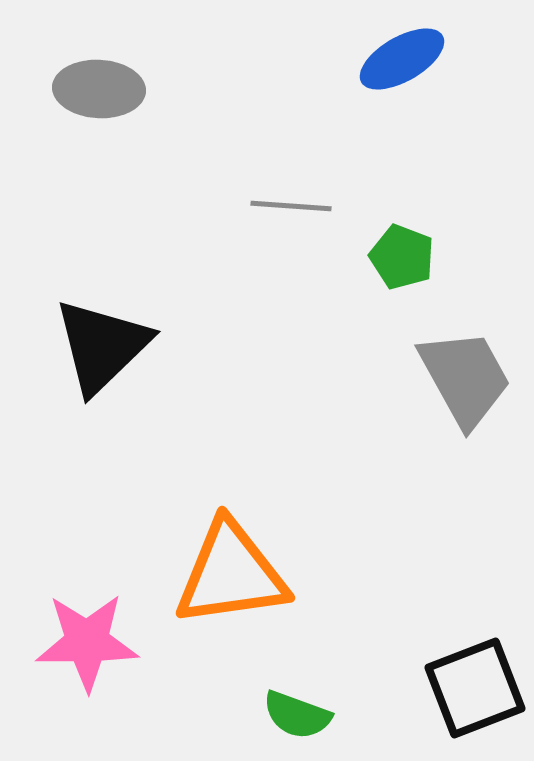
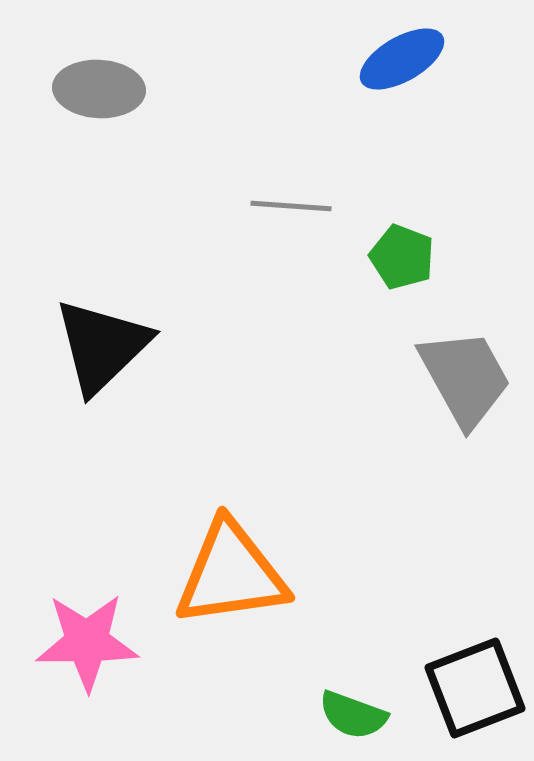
green semicircle: moved 56 px right
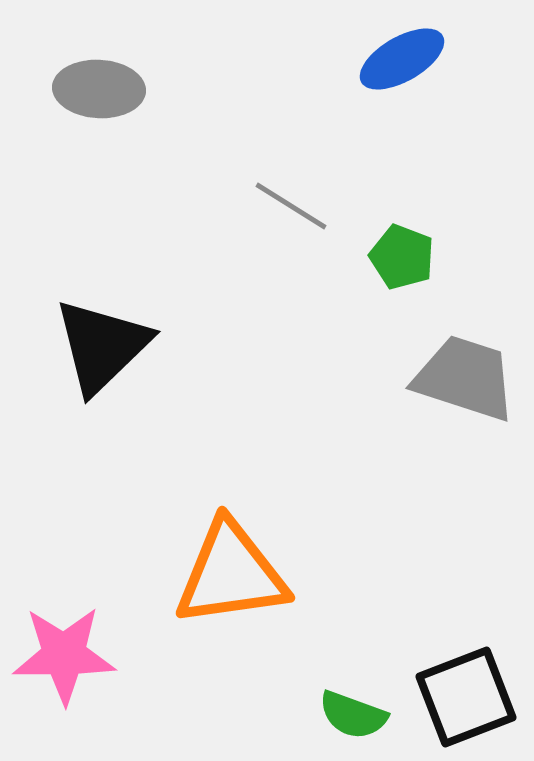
gray line: rotated 28 degrees clockwise
gray trapezoid: rotated 43 degrees counterclockwise
pink star: moved 23 px left, 13 px down
black square: moved 9 px left, 9 px down
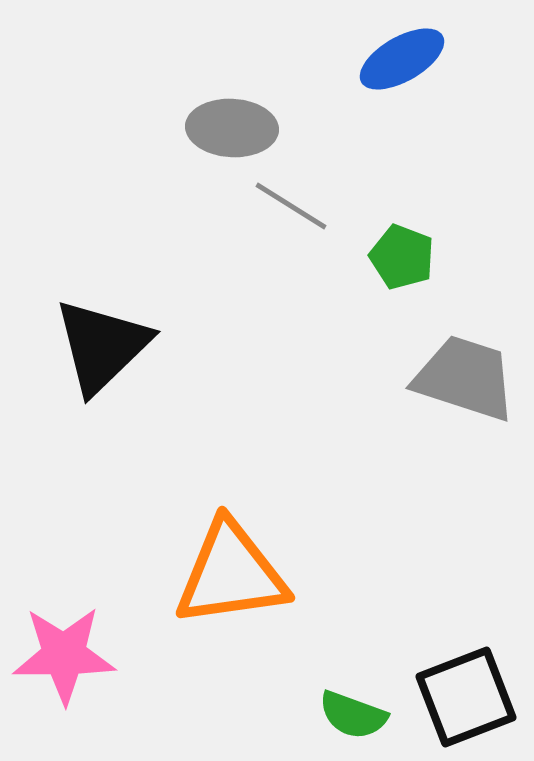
gray ellipse: moved 133 px right, 39 px down
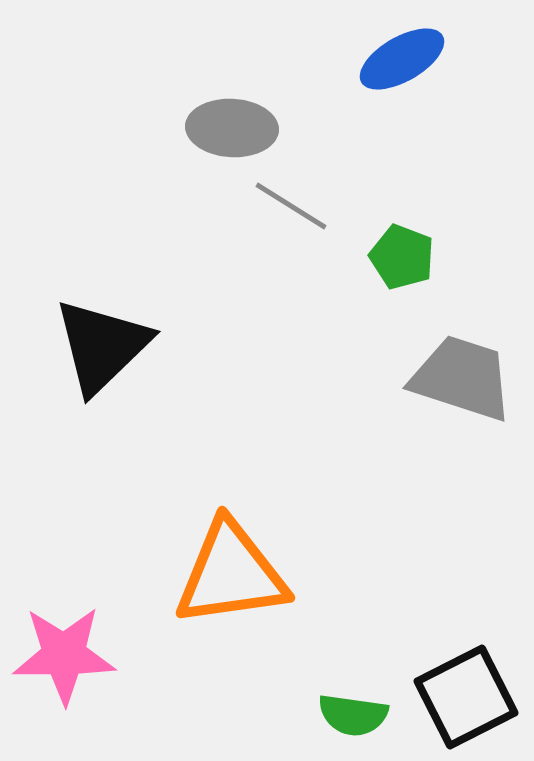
gray trapezoid: moved 3 px left
black square: rotated 6 degrees counterclockwise
green semicircle: rotated 12 degrees counterclockwise
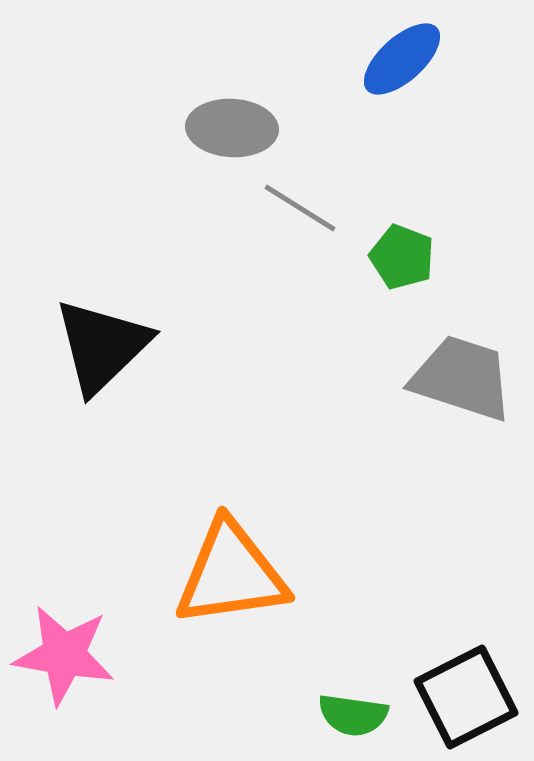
blue ellipse: rotated 12 degrees counterclockwise
gray line: moved 9 px right, 2 px down
pink star: rotated 10 degrees clockwise
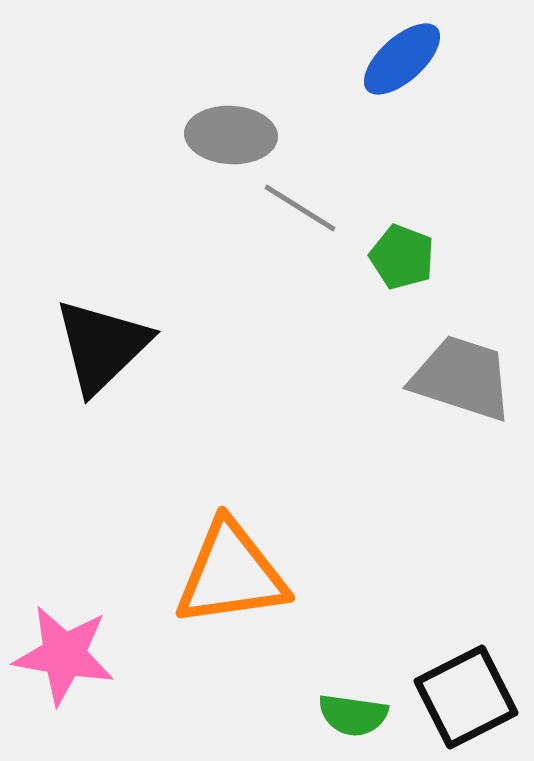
gray ellipse: moved 1 px left, 7 px down
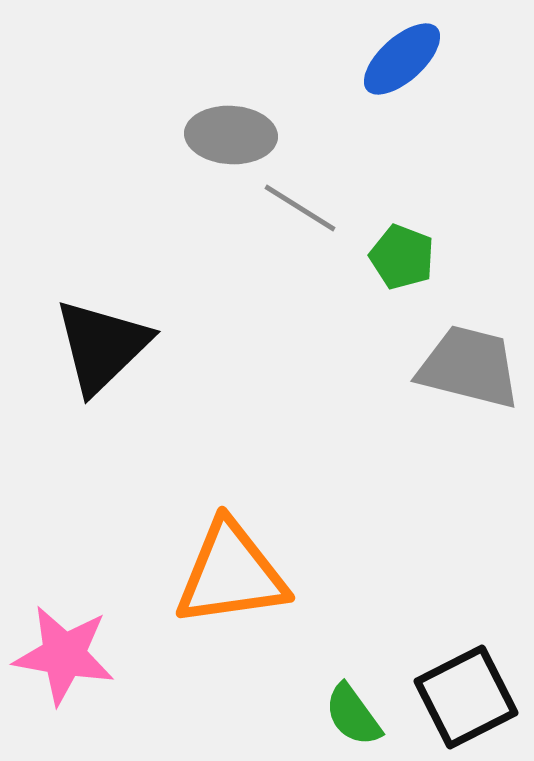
gray trapezoid: moved 7 px right, 11 px up; rotated 4 degrees counterclockwise
green semicircle: rotated 46 degrees clockwise
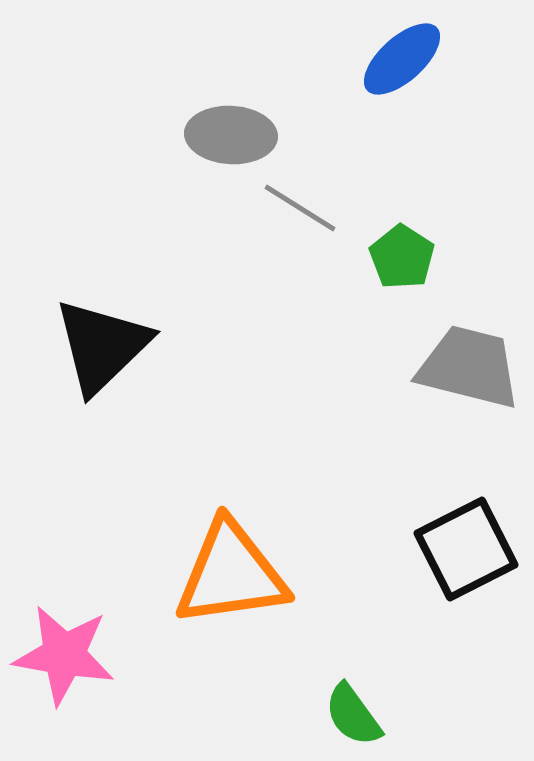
green pentagon: rotated 12 degrees clockwise
black square: moved 148 px up
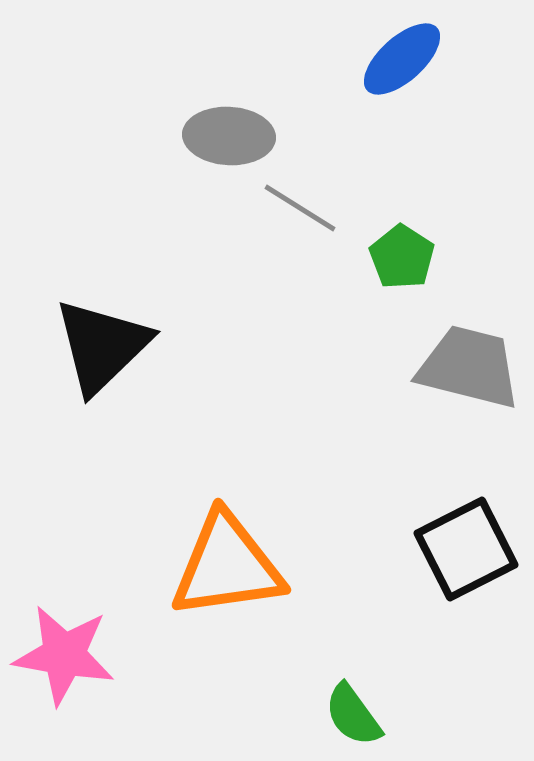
gray ellipse: moved 2 px left, 1 px down
orange triangle: moved 4 px left, 8 px up
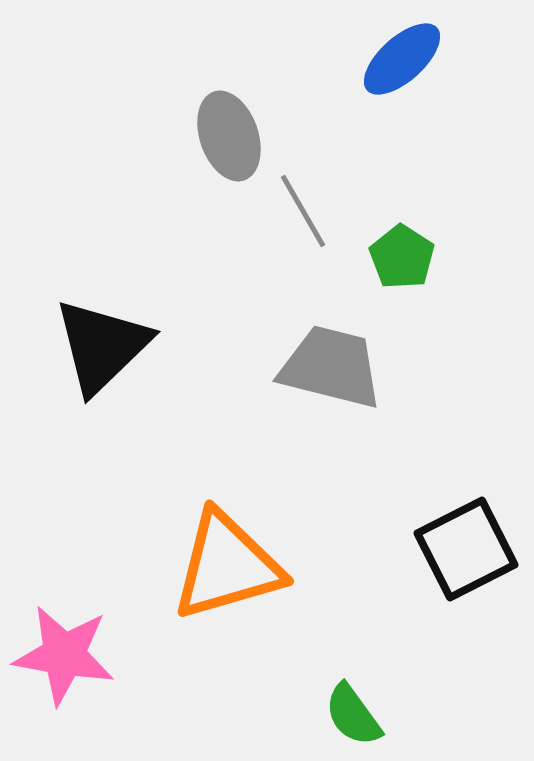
gray ellipse: rotated 68 degrees clockwise
gray line: moved 3 px right, 3 px down; rotated 28 degrees clockwise
gray trapezoid: moved 138 px left
orange triangle: rotated 8 degrees counterclockwise
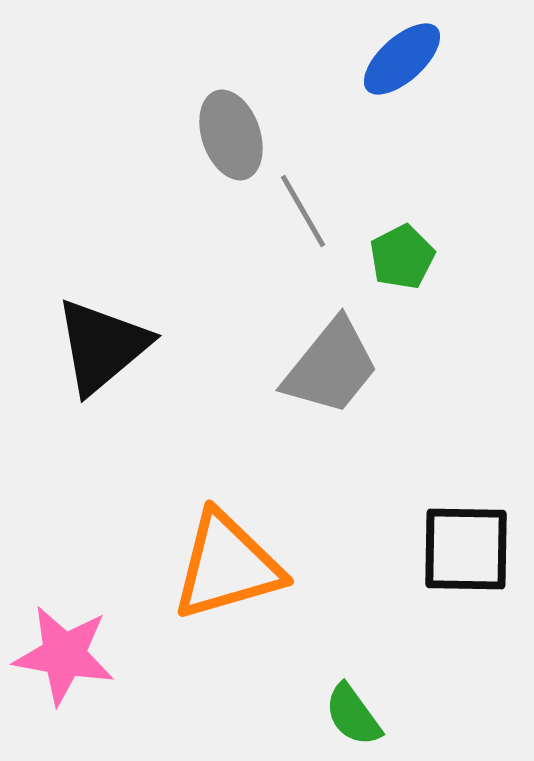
gray ellipse: moved 2 px right, 1 px up
green pentagon: rotated 12 degrees clockwise
black triangle: rotated 4 degrees clockwise
gray trapezoid: rotated 115 degrees clockwise
black square: rotated 28 degrees clockwise
